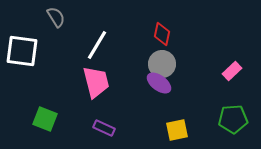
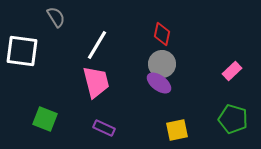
green pentagon: rotated 20 degrees clockwise
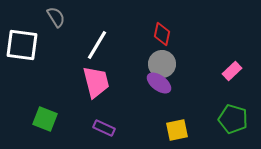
white square: moved 6 px up
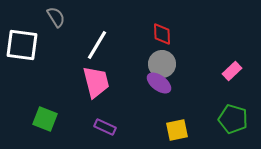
red diamond: rotated 15 degrees counterclockwise
purple rectangle: moved 1 px right, 1 px up
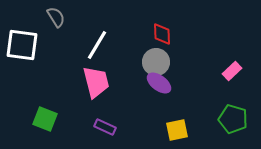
gray circle: moved 6 px left, 2 px up
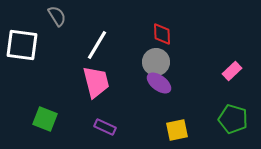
gray semicircle: moved 1 px right, 1 px up
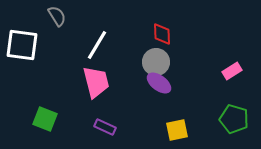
pink rectangle: rotated 12 degrees clockwise
green pentagon: moved 1 px right
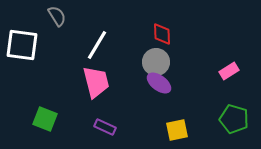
pink rectangle: moved 3 px left
